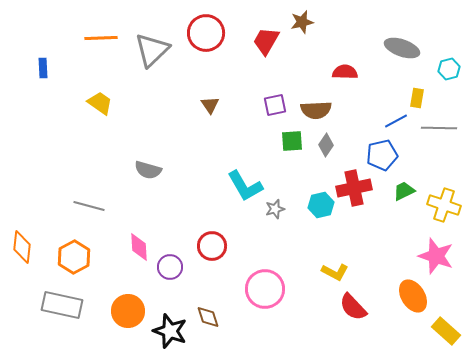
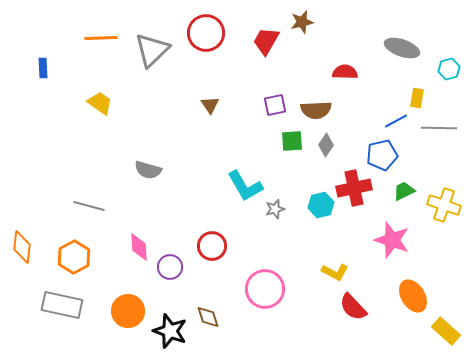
pink star at (436, 256): moved 44 px left, 16 px up
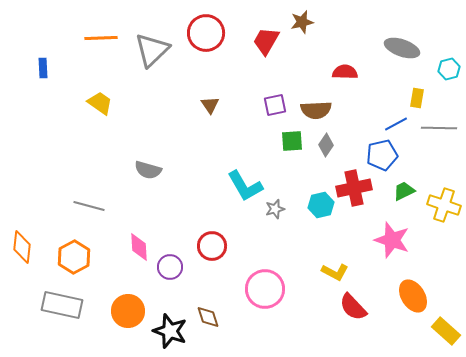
blue line at (396, 121): moved 3 px down
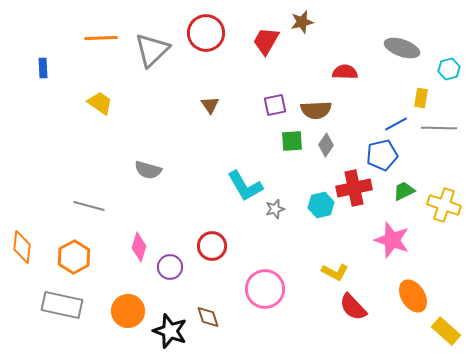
yellow rectangle at (417, 98): moved 4 px right
pink diamond at (139, 247): rotated 20 degrees clockwise
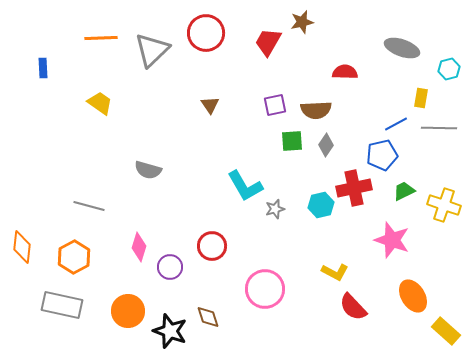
red trapezoid at (266, 41): moved 2 px right, 1 px down
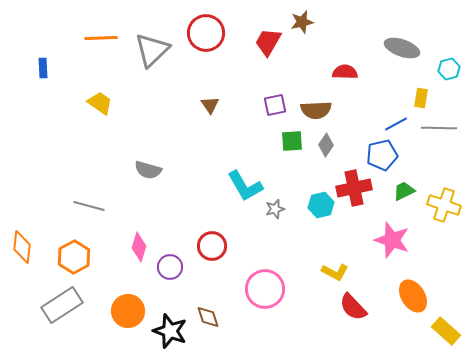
gray rectangle at (62, 305): rotated 45 degrees counterclockwise
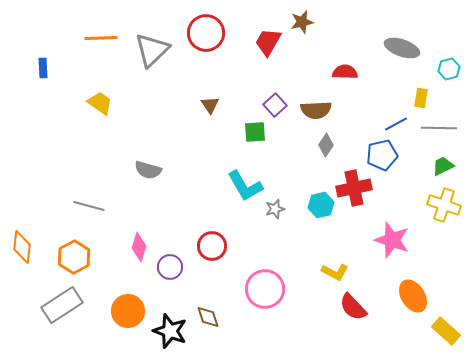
purple square at (275, 105): rotated 30 degrees counterclockwise
green square at (292, 141): moved 37 px left, 9 px up
green trapezoid at (404, 191): moved 39 px right, 25 px up
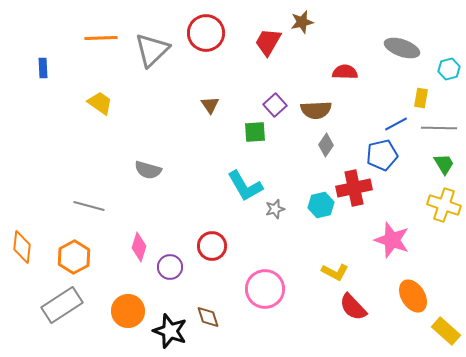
green trapezoid at (443, 166): moved 1 px right, 2 px up; rotated 85 degrees clockwise
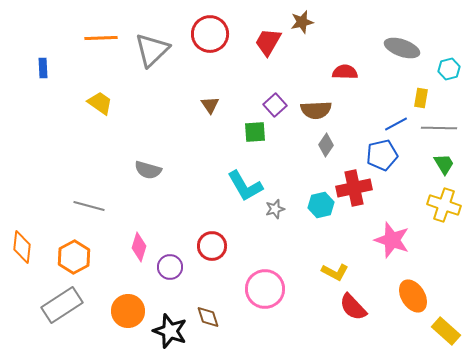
red circle at (206, 33): moved 4 px right, 1 px down
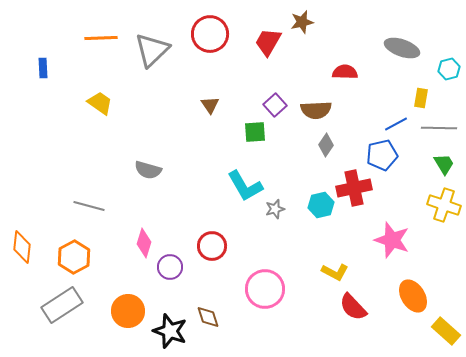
pink diamond at (139, 247): moved 5 px right, 4 px up
